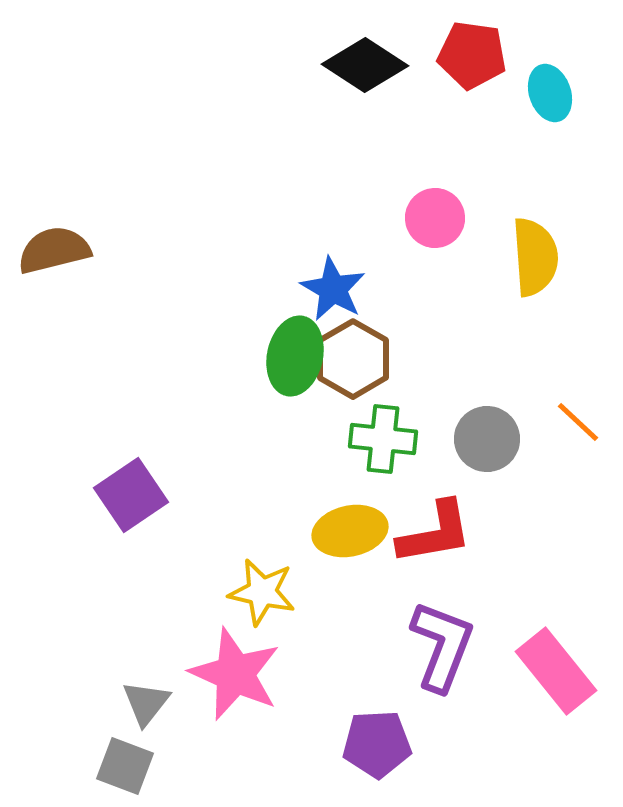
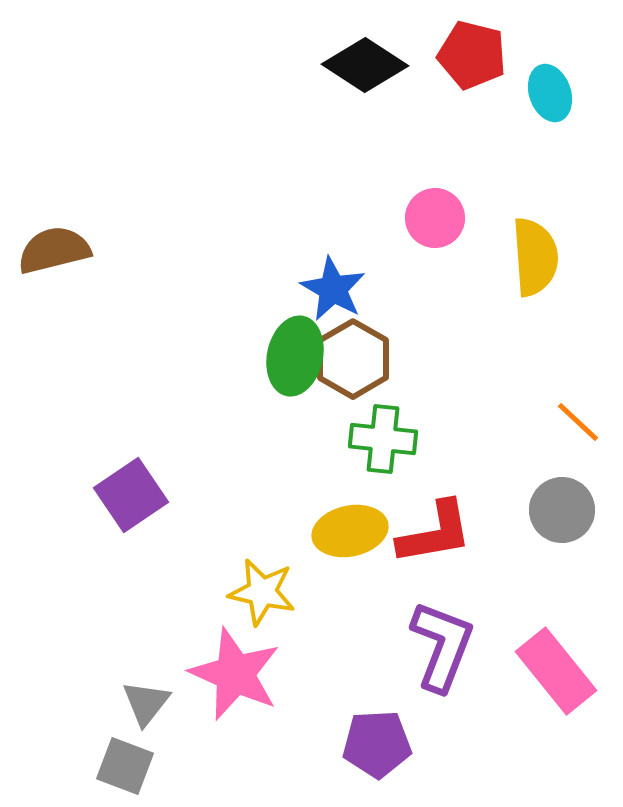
red pentagon: rotated 6 degrees clockwise
gray circle: moved 75 px right, 71 px down
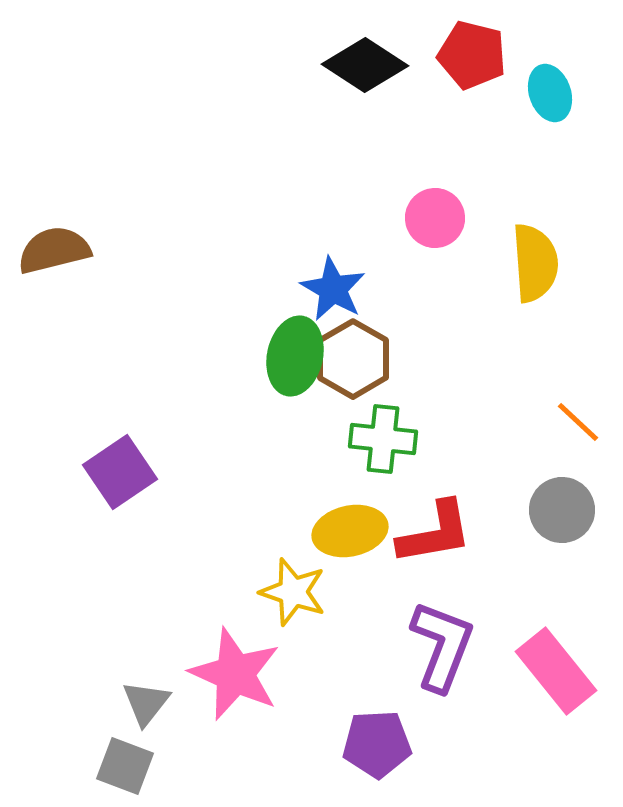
yellow semicircle: moved 6 px down
purple square: moved 11 px left, 23 px up
yellow star: moved 31 px right; rotated 6 degrees clockwise
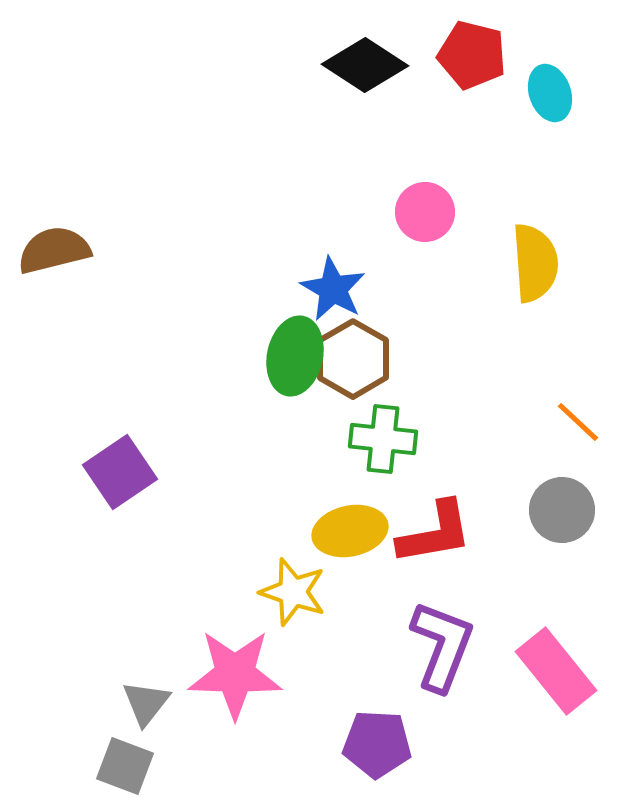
pink circle: moved 10 px left, 6 px up
pink star: rotated 22 degrees counterclockwise
purple pentagon: rotated 6 degrees clockwise
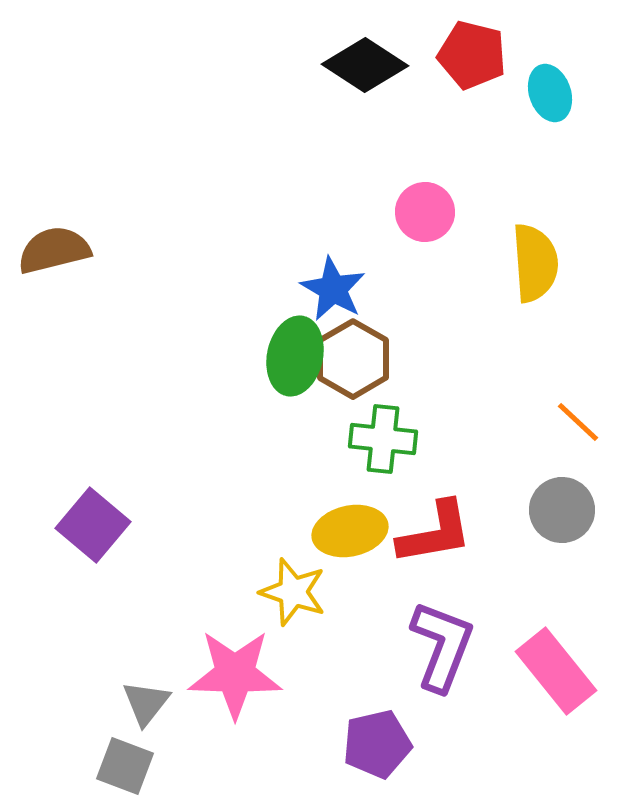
purple square: moved 27 px left, 53 px down; rotated 16 degrees counterclockwise
purple pentagon: rotated 16 degrees counterclockwise
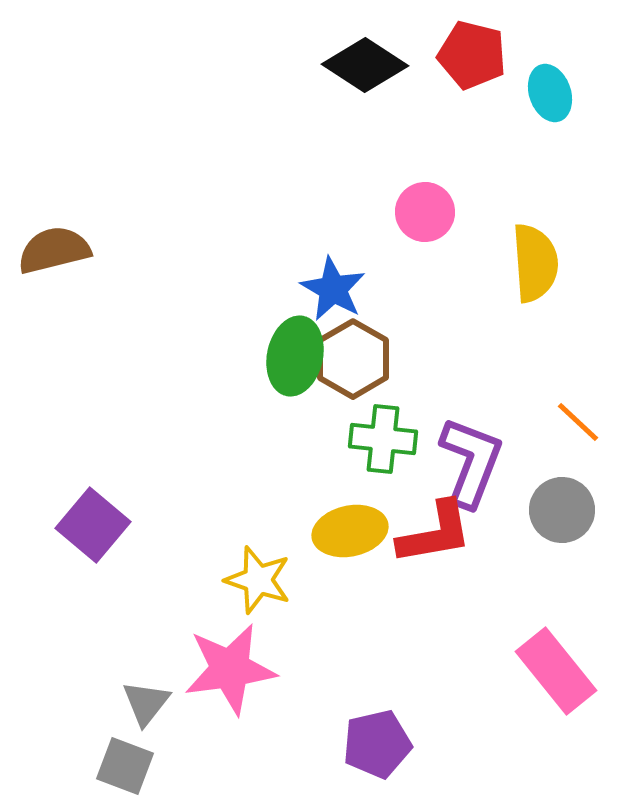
yellow star: moved 35 px left, 12 px up
purple L-shape: moved 29 px right, 184 px up
pink star: moved 5 px left, 5 px up; rotated 10 degrees counterclockwise
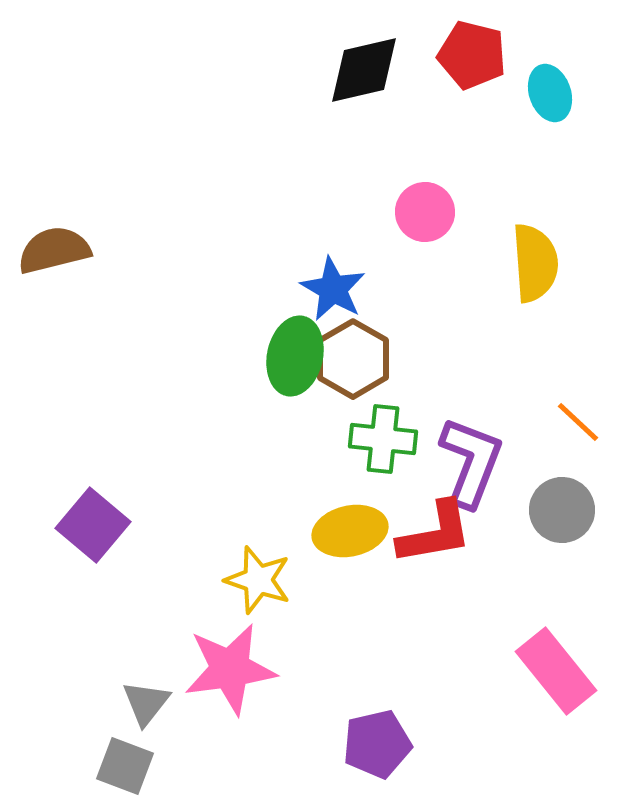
black diamond: moved 1 px left, 5 px down; rotated 46 degrees counterclockwise
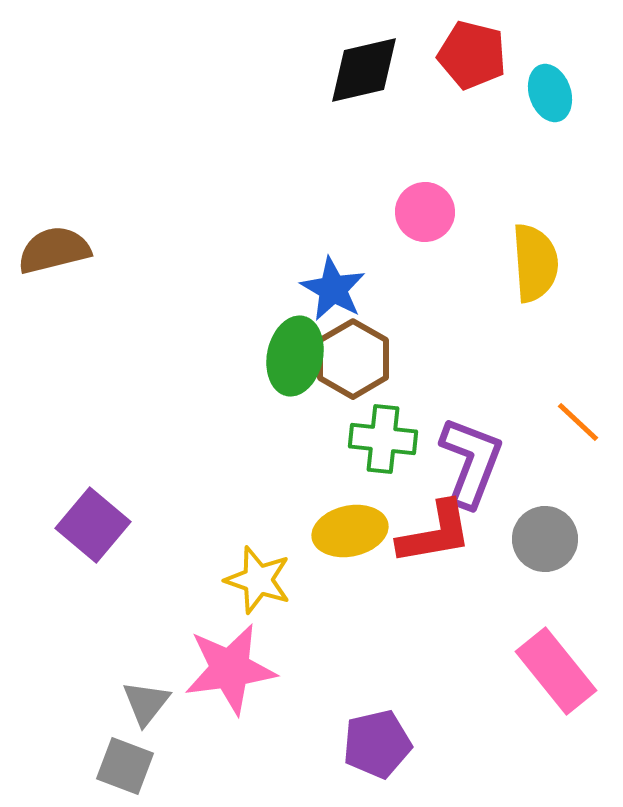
gray circle: moved 17 px left, 29 px down
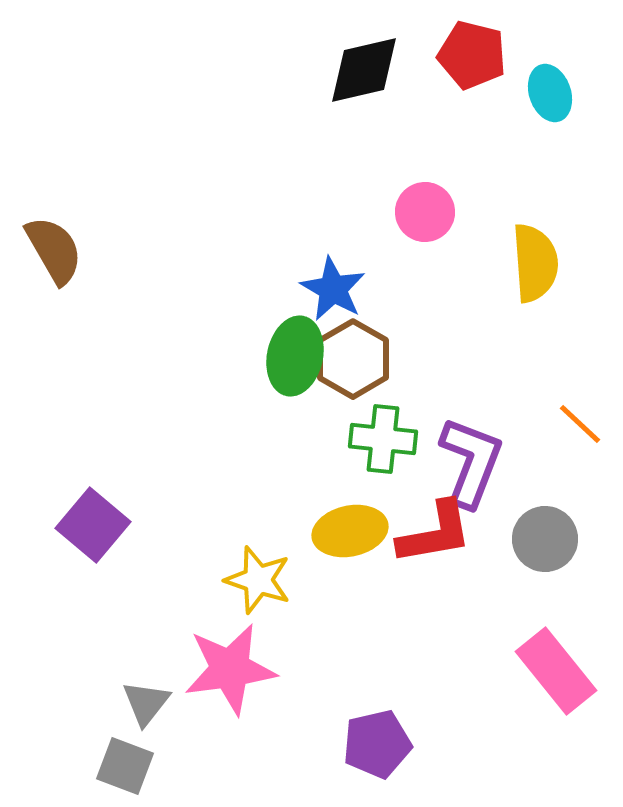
brown semicircle: rotated 74 degrees clockwise
orange line: moved 2 px right, 2 px down
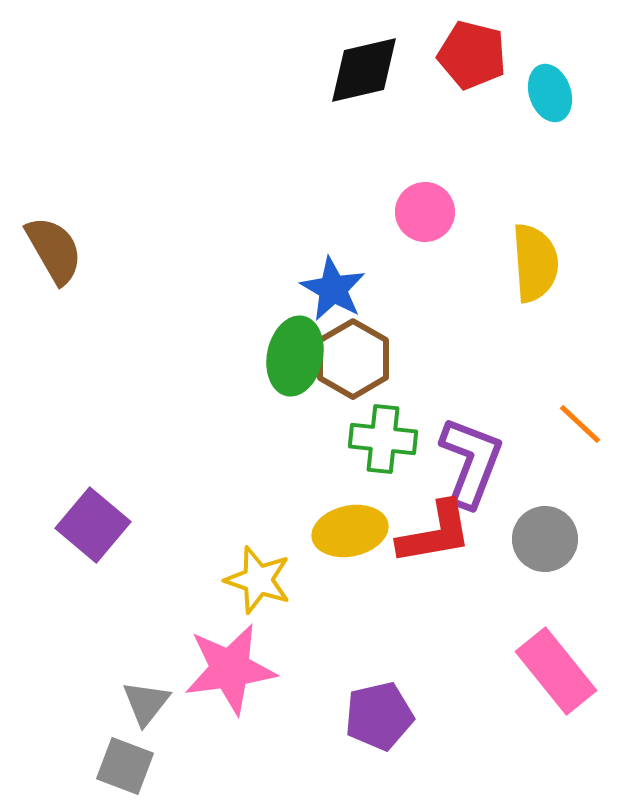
purple pentagon: moved 2 px right, 28 px up
